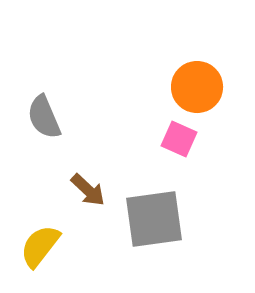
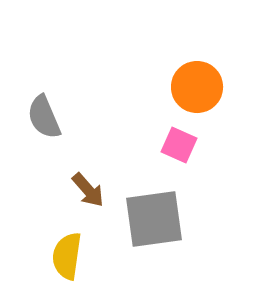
pink square: moved 6 px down
brown arrow: rotated 6 degrees clockwise
yellow semicircle: moved 27 px right, 10 px down; rotated 30 degrees counterclockwise
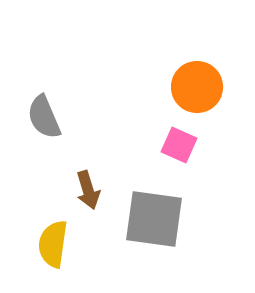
brown arrow: rotated 24 degrees clockwise
gray square: rotated 16 degrees clockwise
yellow semicircle: moved 14 px left, 12 px up
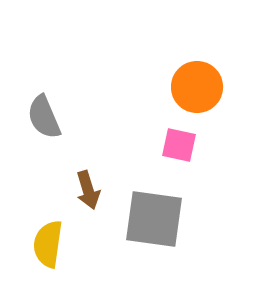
pink square: rotated 12 degrees counterclockwise
yellow semicircle: moved 5 px left
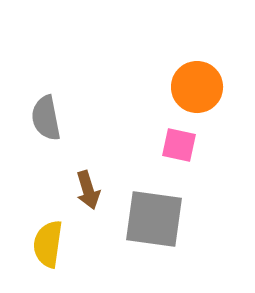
gray semicircle: moved 2 px right, 1 px down; rotated 12 degrees clockwise
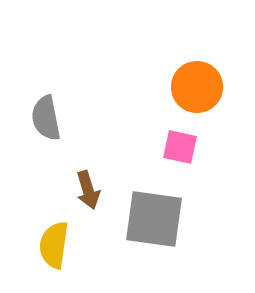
pink square: moved 1 px right, 2 px down
yellow semicircle: moved 6 px right, 1 px down
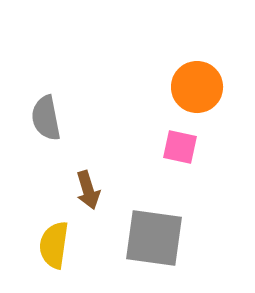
gray square: moved 19 px down
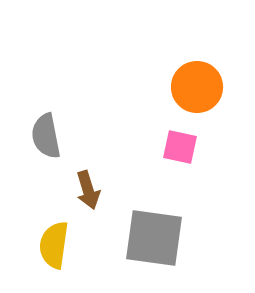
gray semicircle: moved 18 px down
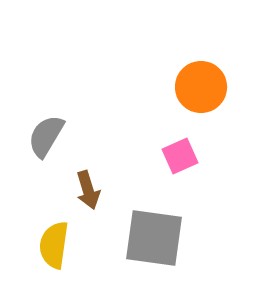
orange circle: moved 4 px right
gray semicircle: rotated 42 degrees clockwise
pink square: moved 9 px down; rotated 36 degrees counterclockwise
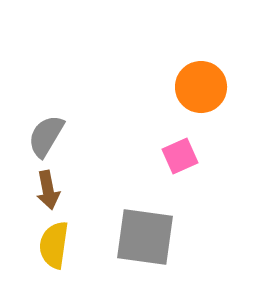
brown arrow: moved 40 px left; rotated 6 degrees clockwise
gray square: moved 9 px left, 1 px up
